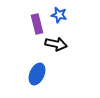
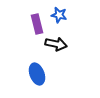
blue ellipse: rotated 45 degrees counterclockwise
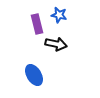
blue ellipse: moved 3 px left, 1 px down; rotated 10 degrees counterclockwise
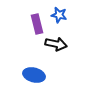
blue ellipse: rotated 45 degrees counterclockwise
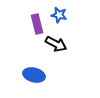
black arrow: rotated 15 degrees clockwise
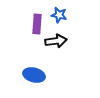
purple rectangle: rotated 18 degrees clockwise
black arrow: moved 3 px up; rotated 35 degrees counterclockwise
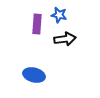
black arrow: moved 9 px right, 2 px up
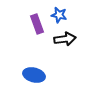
purple rectangle: rotated 24 degrees counterclockwise
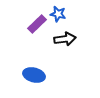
blue star: moved 1 px left, 1 px up
purple rectangle: rotated 66 degrees clockwise
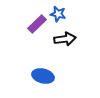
blue ellipse: moved 9 px right, 1 px down
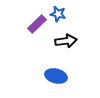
black arrow: moved 1 px right, 2 px down
blue ellipse: moved 13 px right
